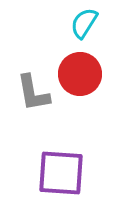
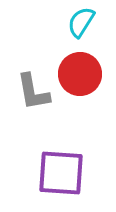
cyan semicircle: moved 3 px left, 1 px up
gray L-shape: moved 1 px up
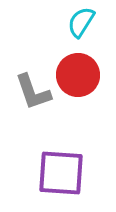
red circle: moved 2 px left, 1 px down
gray L-shape: rotated 9 degrees counterclockwise
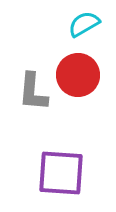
cyan semicircle: moved 3 px right, 2 px down; rotated 28 degrees clockwise
gray L-shape: rotated 24 degrees clockwise
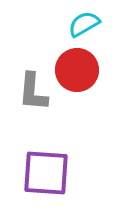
red circle: moved 1 px left, 5 px up
purple square: moved 15 px left
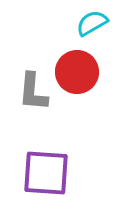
cyan semicircle: moved 8 px right, 1 px up
red circle: moved 2 px down
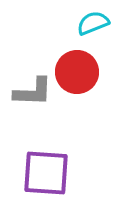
cyan semicircle: moved 1 px right; rotated 8 degrees clockwise
gray L-shape: rotated 93 degrees counterclockwise
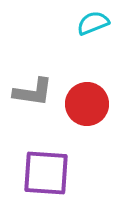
red circle: moved 10 px right, 32 px down
gray L-shape: rotated 6 degrees clockwise
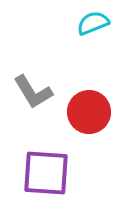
gray L-shape: rotated 51 degrees clockwise
red circle: moved 2 px right, 8 px down
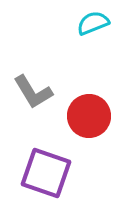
red circle: moved 4 px down
purple square: rotated 15 degrees clockwise
